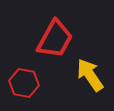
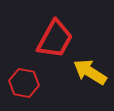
yellow arrow: moved 3 px up; rotated 24 degrees counterclockwise
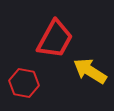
yellow arrow: moved 1 px up
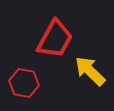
yellow arrow: rotated 12 degrees clockwise
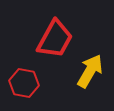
yellow arrow: rotated 76 degrees clockwise
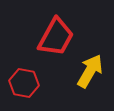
red trapezoid: moved 1 px right, 2 px up
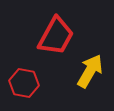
red trapezoid: moved 1 px up
